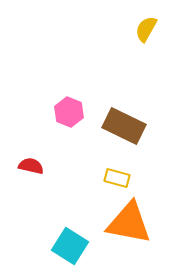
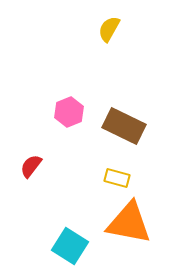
yellow semicircle: moved 37 px left
pink hexagon: rotated 16 degrees clockwise
red semicircle: rotated 65 degrees counterclockwise
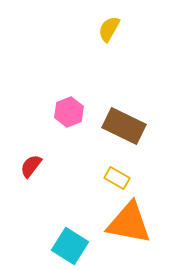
yellow rectangle: rotated 15 degrees clockwise
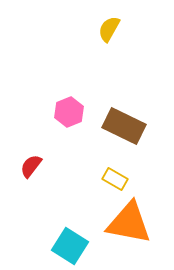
yellow rectangle: moved 2 px left, 1 px down
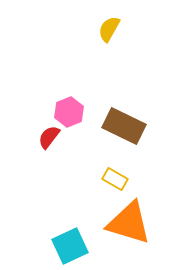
red semicircle: moved 18 px right, 29 px up
orange triangle: rotated 6 degrees clockwise
cyan square: rotated 33 degrees clockwise
